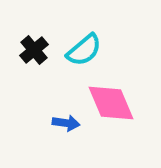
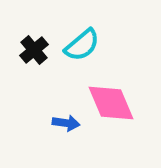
cyan semicircle: moved 2 px left, 5 px up
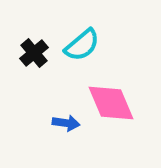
black cross: moved 3 px down
